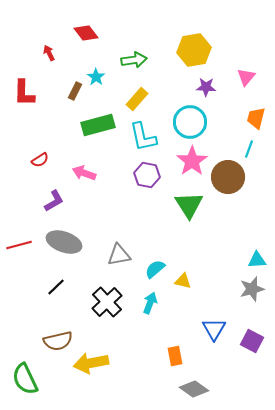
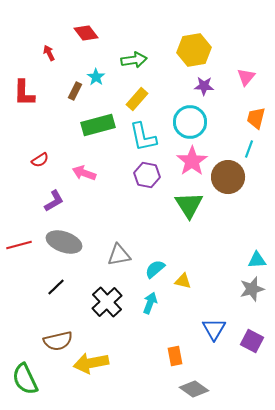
purple star: moved 2 px left, 1 px up
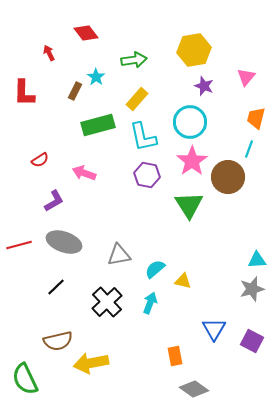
purple star: rotated 18 degrees clockwise
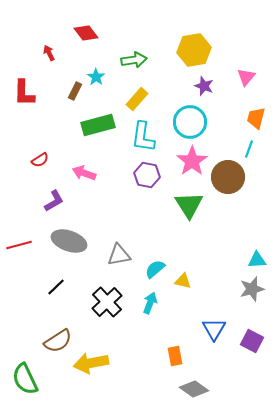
cyan L-shape: rotated 20 degrees clockwise
gray ellipse: moved 5 px right, 1 px up
brown semicircle: rotated 20 degrees counterclockwise
